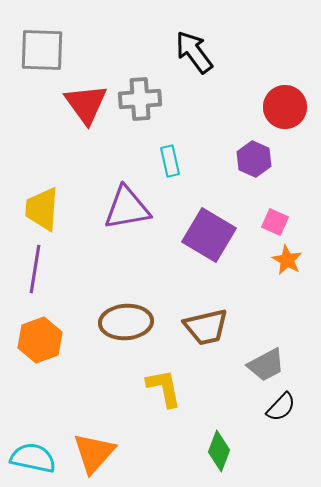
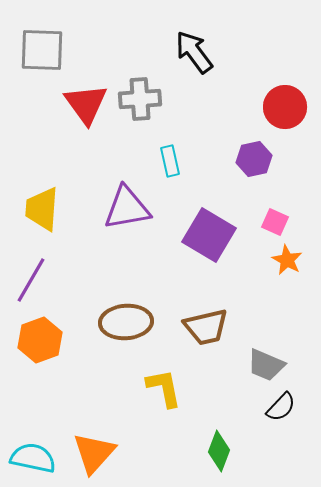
purple hexagon: rotated 24 degrees clockwise
purple line: moved 4 px left, 11 px down; rotated 21 degrees clockwise
gray trapezoid: rotated 51 degrees clockwise
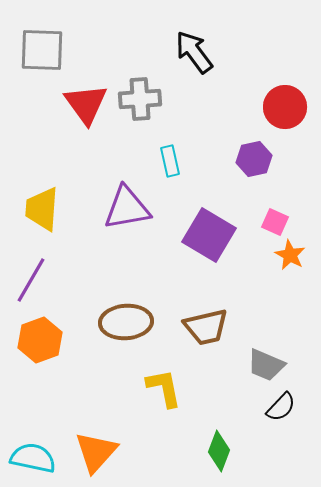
orange star: moved 3 px right, 5 px up
orange triangle: moved 2 px right, 1 px up
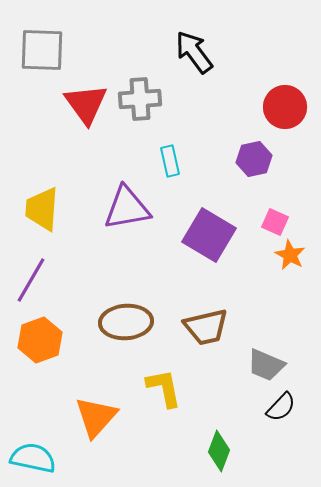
orange triangle: moved 35 px up
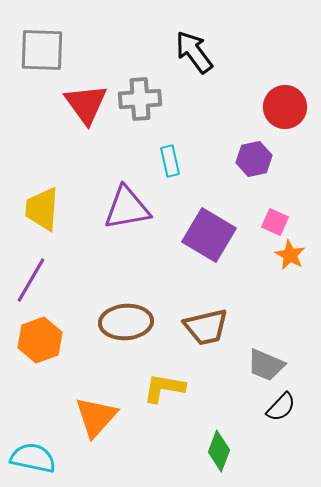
yellow L-shape: rotated 69 degrees counterclockwise
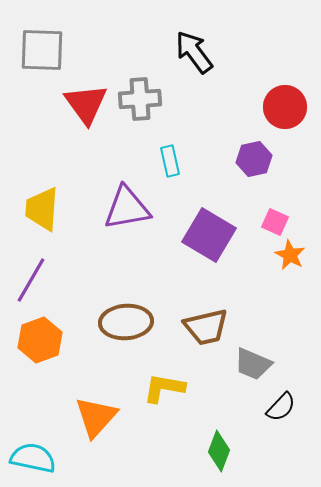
gray trapezoid: moved 13 px left, 1 px up
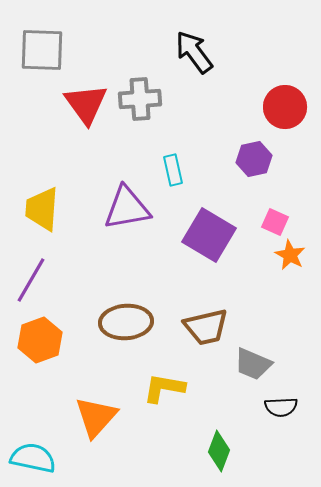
cyan rectangle: moved 3 px right, 9 px down
black semicircle: rotated 44 degrees clockwise
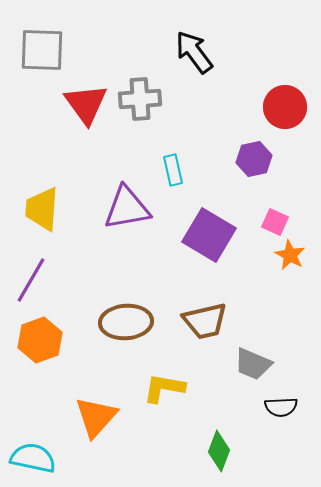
brown trapezoid: moved 1 px left, 6 px up
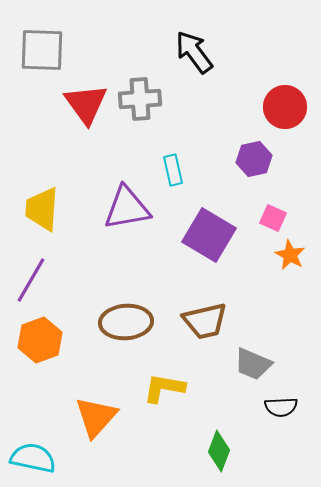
pink square: moved 2 px left, 4 px up
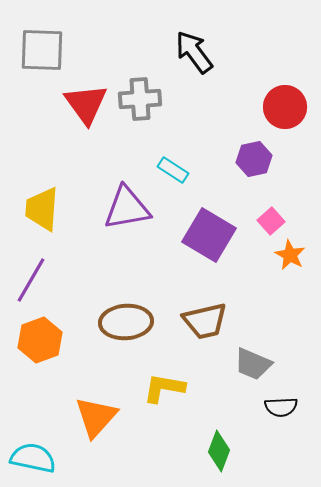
cyan rectangle: rotated 44 degrees counterclockwise
pink square: moved 2 px left, 3 px down; rotated 24 degrees clockwise
